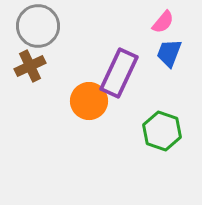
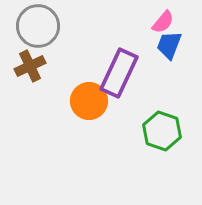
blue trapezoid: moved 8 px up
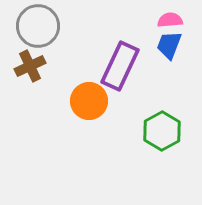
pink semicircle: moved 7 px right, 2 px up; rotated 135 degrees counterclockwise
purple rectangle: moved 1 px right, 7 px up
green hexagon: rotated 12 degrees clockwise
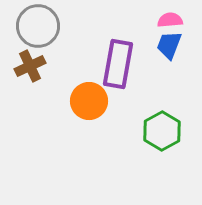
purple rectangle: moved 2 px left, 2 px up; rotated 15 degrees counterclockwise
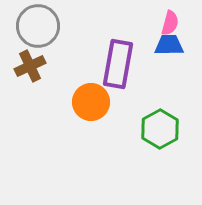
pink semicircle: moved 3 px down; rotated 110 degrees clockwise
blue trapezoid: rotated 68 degrees clockwise
orange circle: moved 2 px right, 1 px down
green hexagon: moved 2 px left, 2 px up
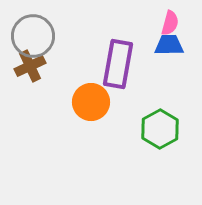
gray circle: moved 5 px left, 10 px down
